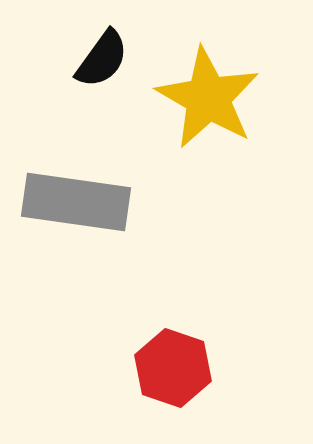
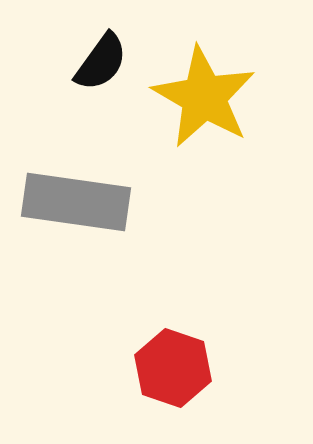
black semicircle: moved 1 px left, 3 px down
yellow star: moved 4 px left, 1 px up
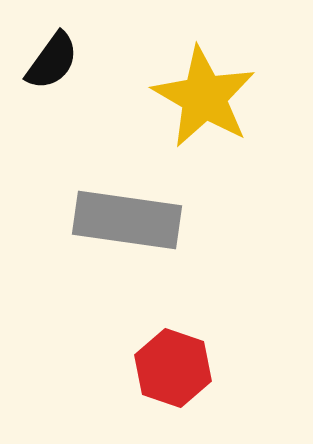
black semicircle: moved 49 px left, 1 px up
gray rectangle: moved 51 px right, 18 px down
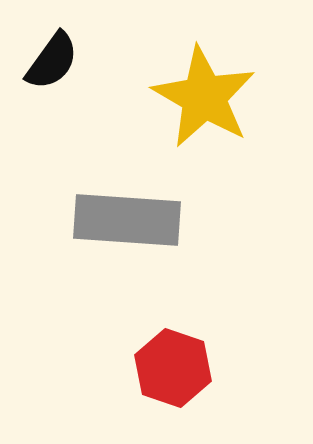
gray rectangle: rotated 4 degrees counterclockwise
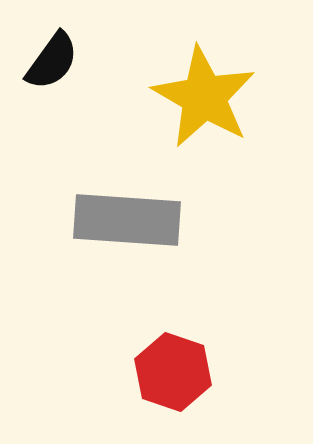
red hexagon: moved 4 px down
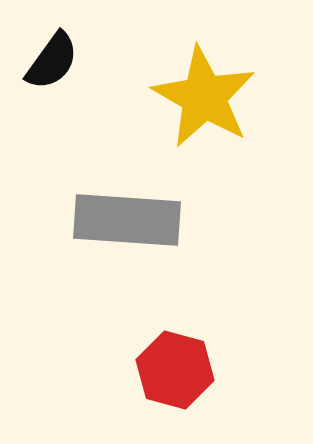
red hexagon: moved 2 px right, 2 px up; rotated 4 degrees counterclockwise
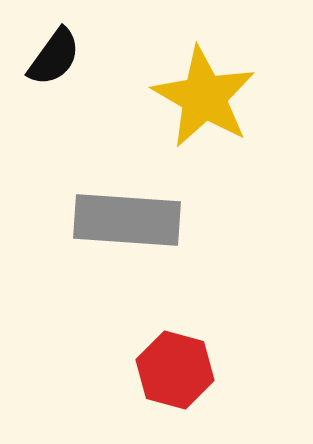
black semicircle: moved 2 px right, 4 px up
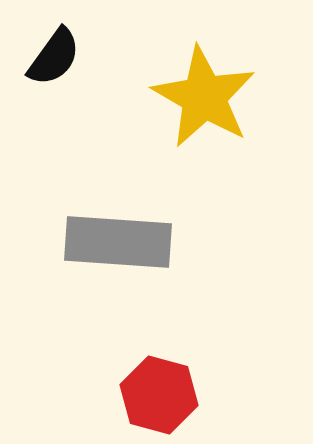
gray rectangle: moved 9 px left, 22 px down
red hexagon: moved 16 px left, 25 px down
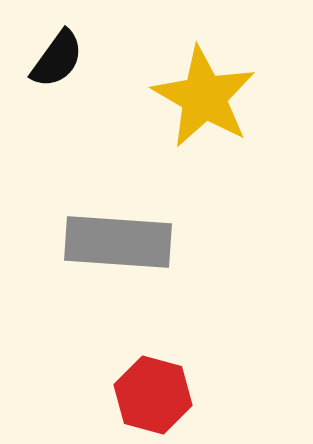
black semicircle: moved 3 px right, 2 px down
red hexagon: moved 6 px left
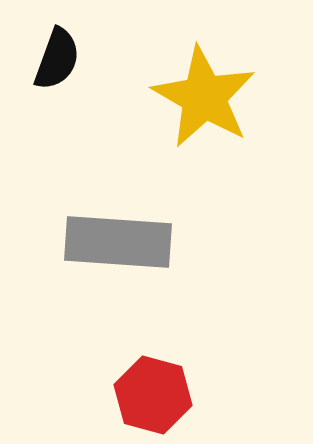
black semicircle: rotated 16 degrees counterclockwise
